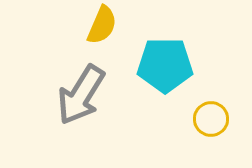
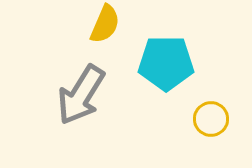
yellow semicircle: moved 3 px right, 1 px up
cyan pentagon: moved 1 px right, 2 px up
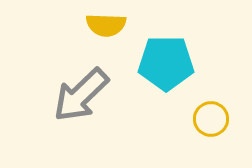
yellow semicircle: moved 1 px right, 1 px down; rotated 69 degrees clockwise
gray arrow: rotated 14 degrees clockwise
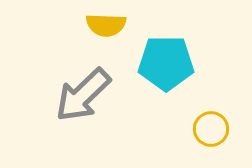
gray arrow: moved 2 px right
yellow circle: moved 10 px down
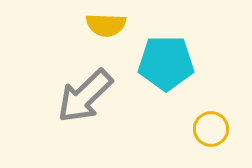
gray arrow: moved 2 px right, 1 px down
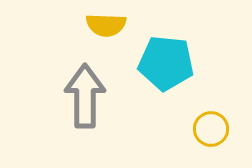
cyan pentagon: rotated 6 degrees clockwise
gray arrow: rotated 134 degrees clockwise
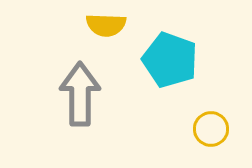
cyan pentagon: moved 4 px right, 3 px up; rotated 14 degrees clockwise
gray arrow: moved 5 px left, 2 px up
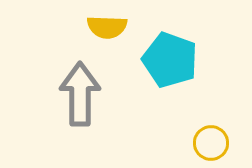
yellow semicircle: moved 1 px right, 2 px down
yellow circle: moved 14 px down
